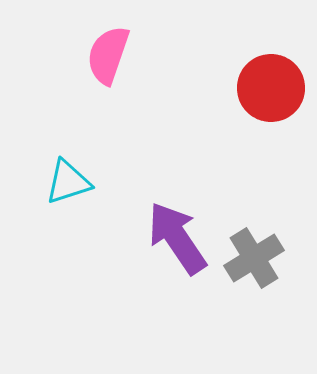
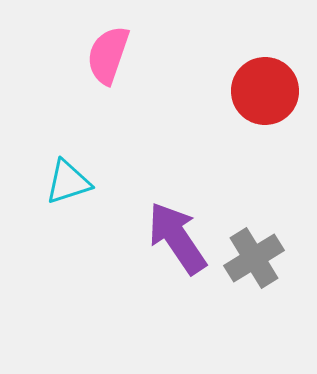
red circle: moved 6 px left, 3 px down
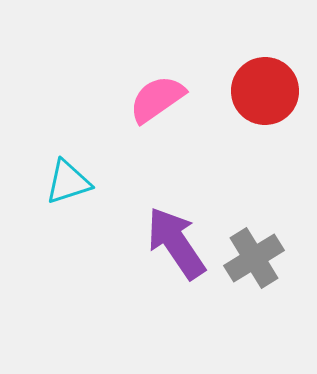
pink semicircle: moved 49 px right, 44 px down; rotated 36 degrees clockwise
purple arrow: moved 1 px left, 5 px down
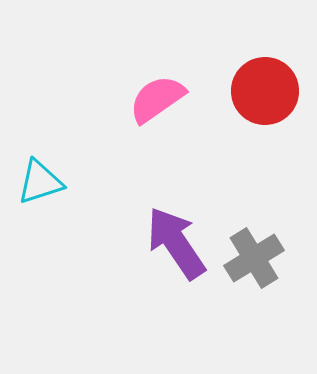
cyan triangle: moved 28 px left
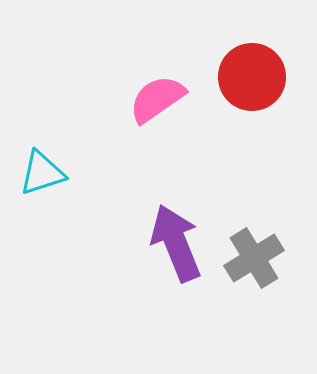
red circle: moved 13 px left, 14 px up
cyan triangle: moved 2 px right, 9 px up
purple arrow: rotated 12 degrees clockwise
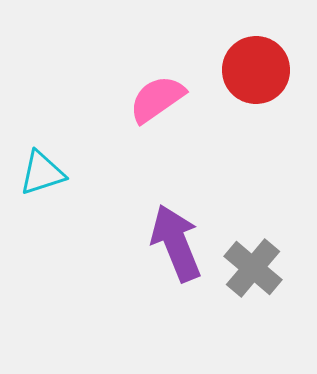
red circle: moved 4 px right, 7 px up
gray cross: moved 1 px left, 10 px down; rotated 18 degrees counterclockwise
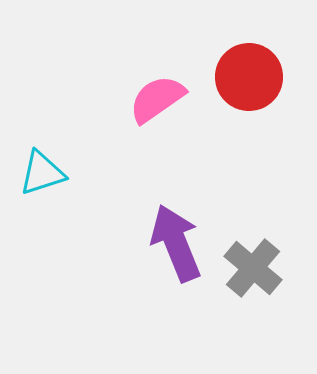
red circle: moved 7 px left, 7 px down
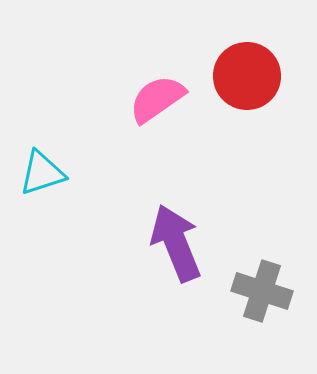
red circle: moved 2 px left, 1 px up
gray cross: moved 9 px right, 23 px down; rotated 22 degrees counterclockwise
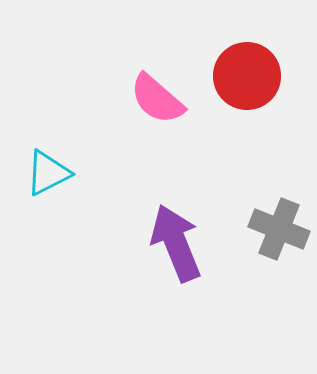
pink semicircle: rotated 104 degrees counterclockwise
cyan triangle: moved 6 px right; rotated 9 degrees counterclockwise
gray cross: moved 17 px right, 62 px up; rotated 4 degrees clockwise
